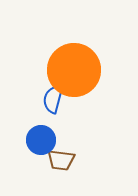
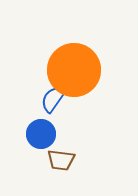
blue semicircle: rotated 20 degrees clockwise
blue circle: moved 6 px up
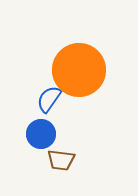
orange circle: moved 5 px right
blue semicircle: moved 4 px left
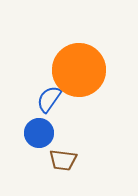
blue circle: moved 2 px left, 1 px up
brown trapezoid: moved 2 px right
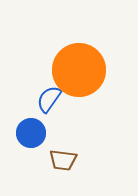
blue circle: moved 8 px left
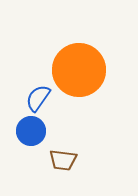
blue semicircle: moved 11 px left, 1 px up
blue circle: moved 2 px up
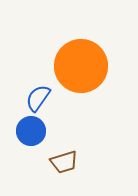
orange circle: moved 2 px right, 4 px up
brown trapezoid: moved 1 px right, 2 px down; rotated 24 degrees counterclockwise
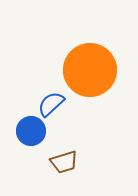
orange circle: moved 9 px right, 4 px down
blue semicircle: moved 13 px right, 6 px down; rotated 12 degrees clockwise
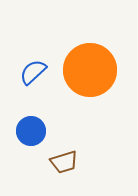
blue semicircle: moved 18 px left, 32 px up
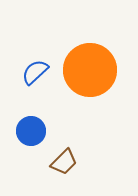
blue semicircle: moved 2 px right
brown trapezoid: rotated 28 degrees counterclockwise
